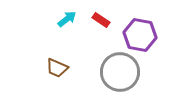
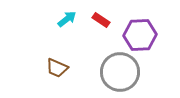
purple hexagon: rotated 12 degrees counterclockwise
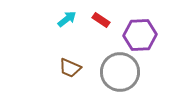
brown trapezoid: moved 13 px right
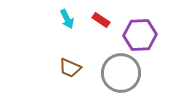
cyan arrow: rotated 102 degrees clockwise
gray circle: moved 1 px right, 1 px down
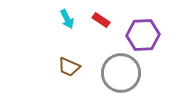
purple hexagon: moved 3 px right
brown trapezoid: moved 1 px left, 1 px up
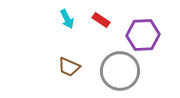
gray circle: moved 1 px left, 2 px up
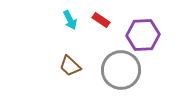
cyan arrow: moved 3 px right, 1 px down
brown trapezoid: moved 1 px right, 1 px up; rotated 20 degrees clockwise
gray circle: moved 1 px right, 1 px up
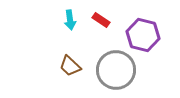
cyan arrow: rotated 18 degrees clockwise
purple hexagon: rotated 16 degrees clockwise
gray circle: moved 5 px left
